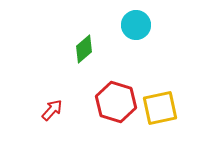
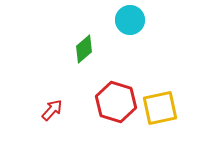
cyan circle: moved 6 px left, 5 px up
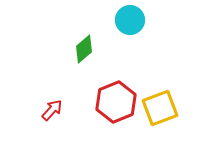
red hexagon: rotated 21 degrees clockwise
yellow square: rotated 9 degrees counterclockwise
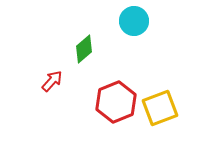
cyan circle: moved 4 px right, 1 px down
red arrow: moved 29 px up
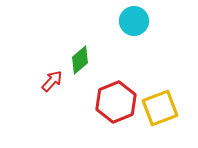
green diamond: moved 4 px left, 11 px down
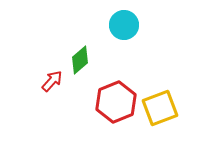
cyan circle: moved 10 px left, 4 px down
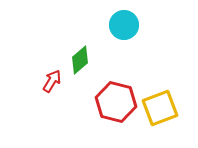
red arrow: rotated 10 degrees counterclockwise
red hexagon: rotated 24 degrees counterclockwise
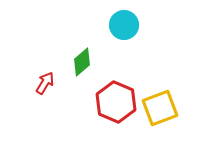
green diamond: moved 2 px right, 2 px down
red arrow: moved 7 px left, 2 px down
red hexagon: rotated 9 degrees clockwise
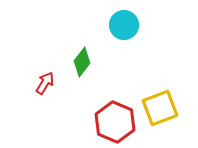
green diamond: rotated 12 degrees counterclockwise
red hexagon: moved 1 px left, 20 px down
